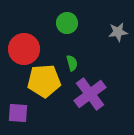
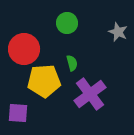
gray star: rotated 30 degrees clockwise
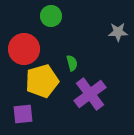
green circle: moved 16 px left, 7 px up
gray star: rotated 24 degrees counterclockwise
yellow pentagon: moved 2 px left; rotated 12 degrees counterclockwise
purple square: moved 5 px right, 1 px down; rotated 10 degrees counterclockwise
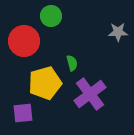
red circle: moved 8 px up
yellow pentagon: moved 3 px right, 2 px down
purple square: moved 1 px up
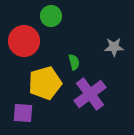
gray star: moved 4 px left, 15 px down
green semicircle: moved 2 px right, 1 px up
purple square: rotated 10 degrees clockwise
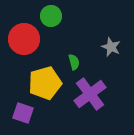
red circle: moved 2 px up
gray star: moved 3 px left; rotated 24 degrees clockwise
purple square: rotated 15 degrees clockwise
